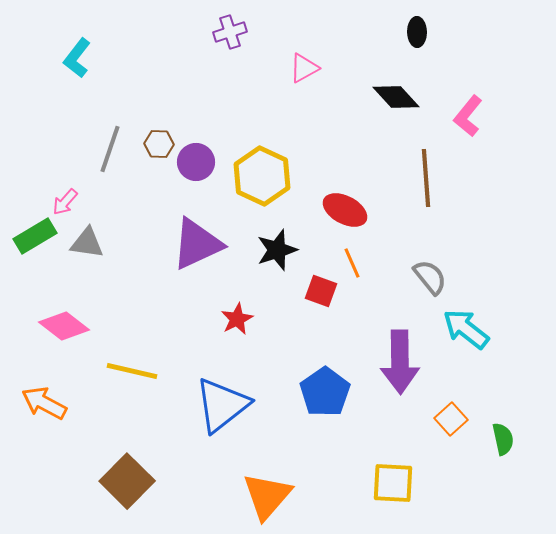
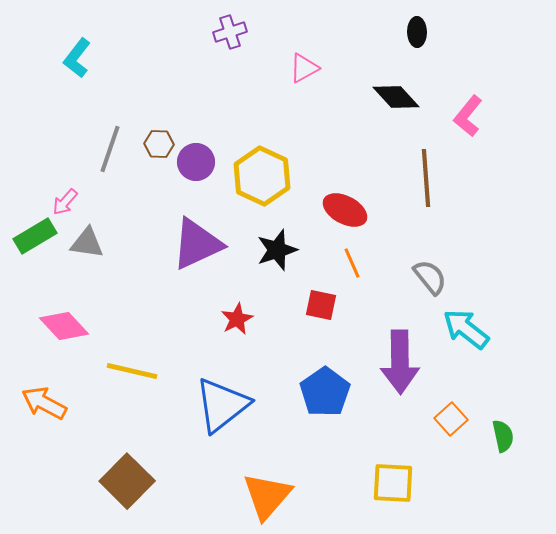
red square: moved 14 px down; rotated 8 degrees counterclockwise
pink diamond: rotated 9 degrees clockwise
green semicircle: moved 3 px up
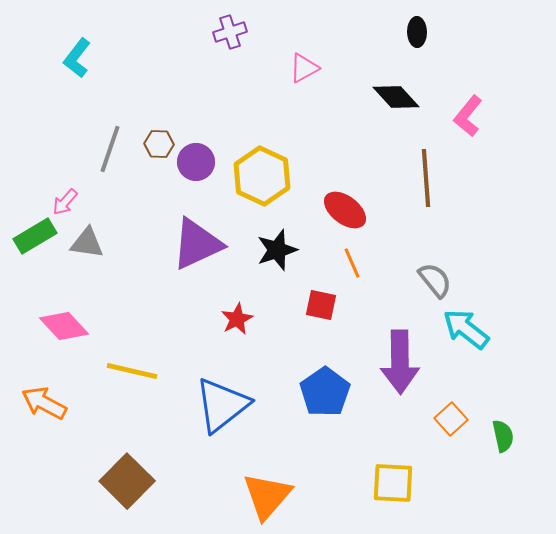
red ellipse: rotated 9 degrees clockwise
gray semicircle: moved 5 px right, 3 px down
